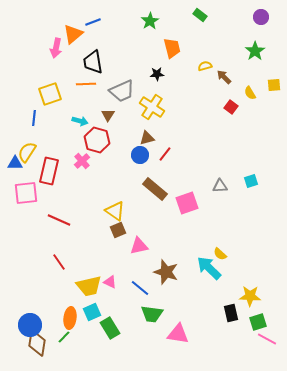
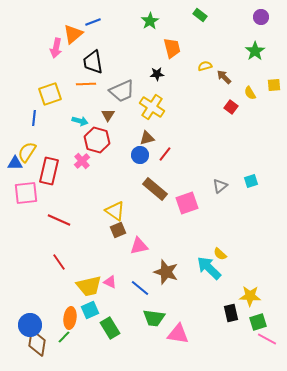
gray triangle at (220, 186): rotated 35 degrees counterclockwise
cyan square at (92, 312): moved 2 px left, 2 px up
green trapezoid at (152, 314): moved 2 px right, 4 px down
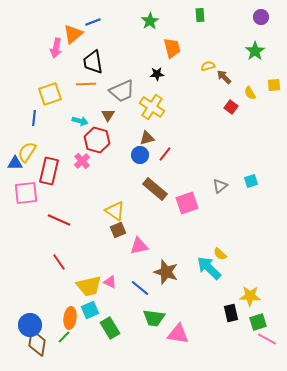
green rectangle at (200, 15): rotated 48 degrees clockwise
yellow semicircle at (205, 66): moved 3 px right
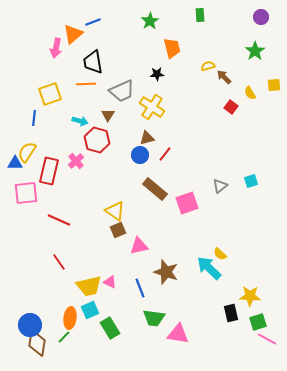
pink cross at (82, 161): moved 6 px left
blue line at (140, 288): rotated 30 degrees clockwise
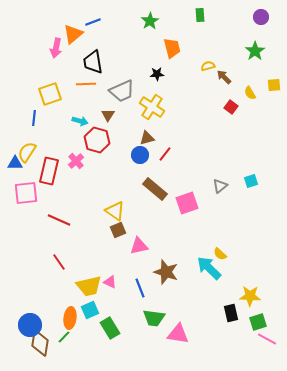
brown diamond at (37, 343): moved 3 px right
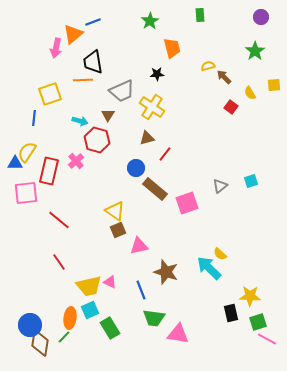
orange line at (86, 84): moved 3 px left, 4 px up
blue circle at (140, 155): moved 4 px left, 13 px down
red line at (59, 220): rotated 15 degrees clockwise
blue line at (140, 288): moved 1 px right, 2 px down
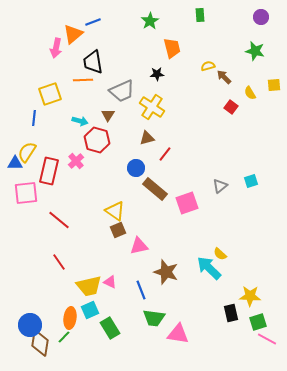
green star at (255, 51): rotated 24 degrees counterclockwise
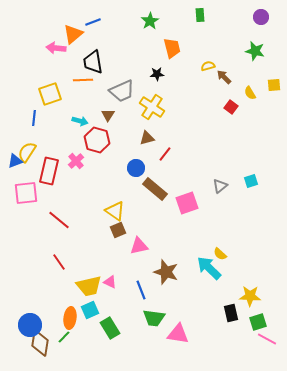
pink arrow at (56, 48): rotated 84 degrees clockwise
blue triangle at (15, 163): moved 2 px up; rotated 21 degrees counterclockwise
